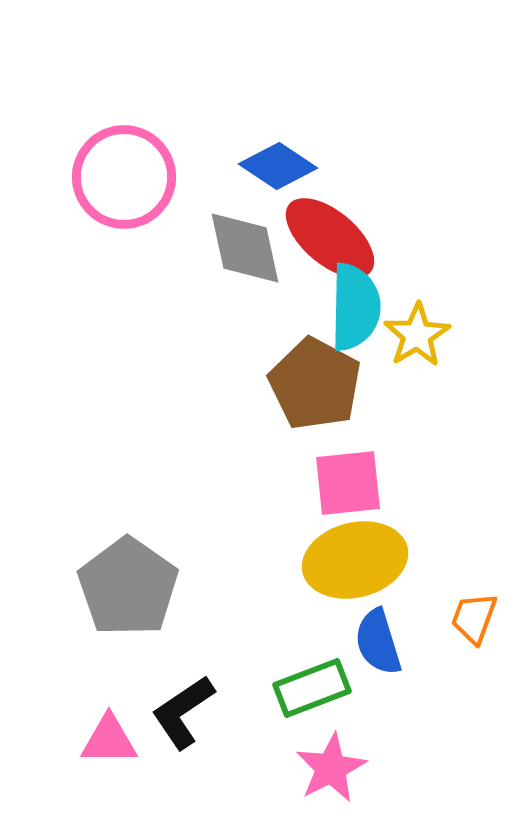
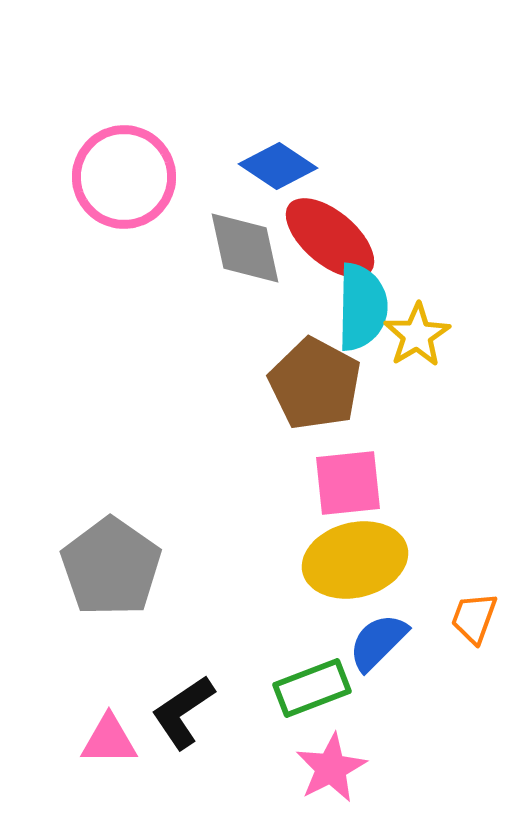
cyan semicircle: moved 7 px right
gray pentagon: moved 17 px left, 20 px up
blue semicircle: rotated 62 degrees clockwise
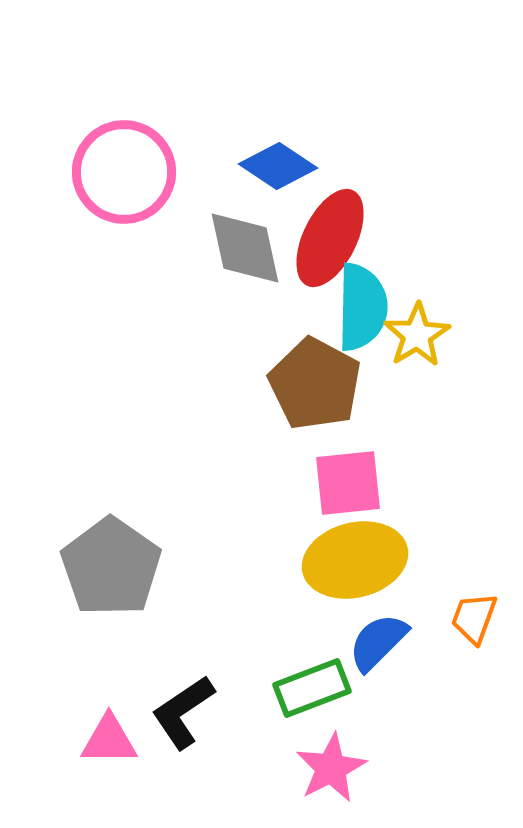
pink circle: moved 5 px up
red ellipse: rotated 76 degrees clockwise
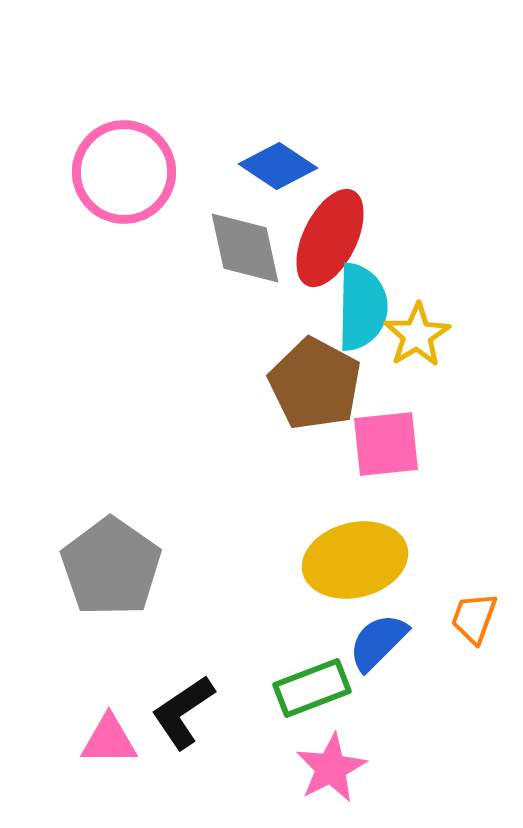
pink square: moved 38 px right, 39 px up
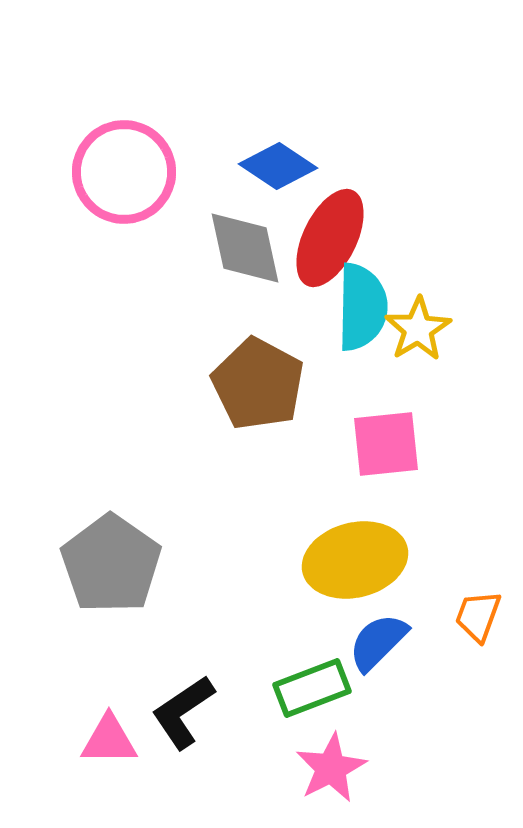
yellow star: moved 1 px right, 6 px up
brown pentagon: moved 57 px left
gray pentagon: moved 3 px up
orange trapezoid: moved 4 px right, 2 px up
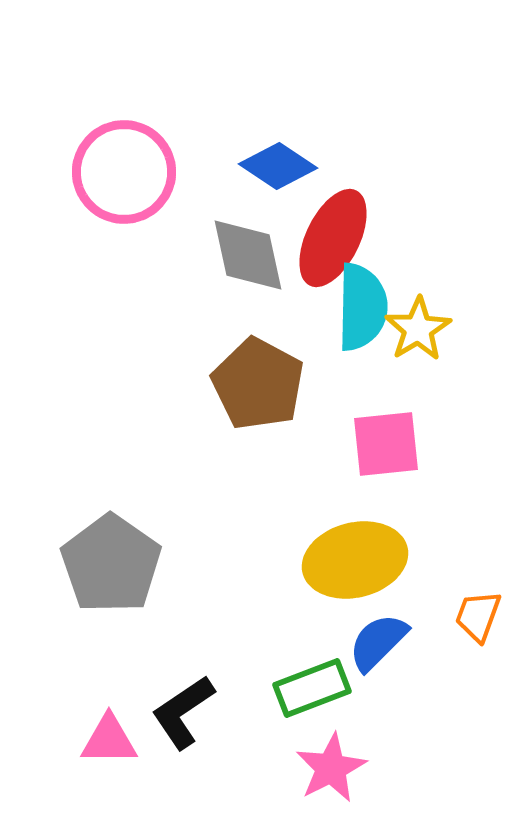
red ellipse: moved 3 px right
gray diamond: moved 3 px right, 7 px down
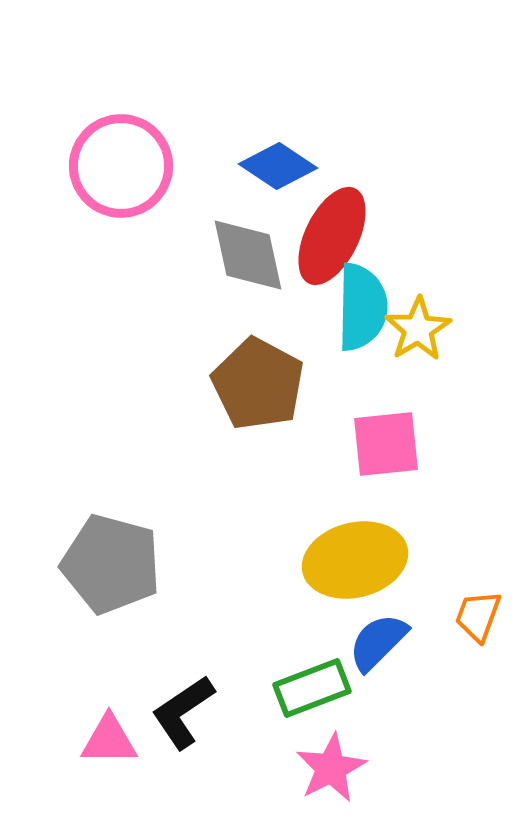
pink circle: moved 3 px left, 6 px up
red ellipse: moved 1 px left, 2 px up
gray pentagon: rotated 20 degrees counterclockwise
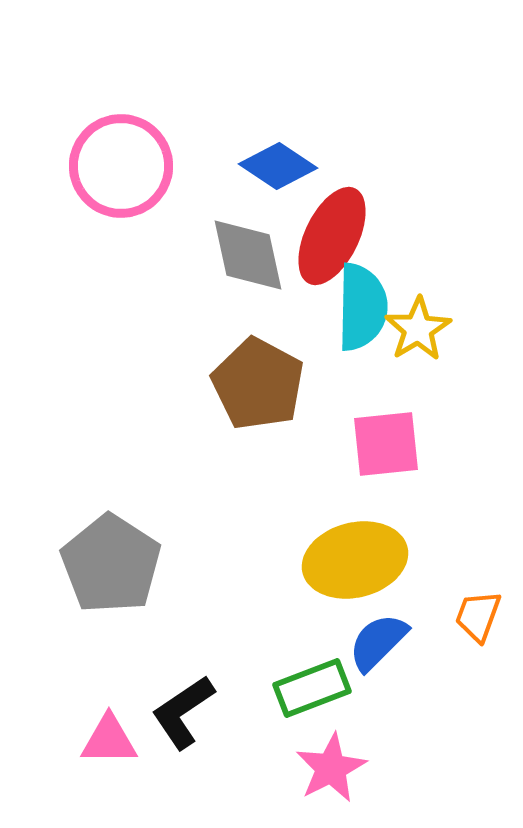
gray pentagon: rotated 18 degrees clockwise
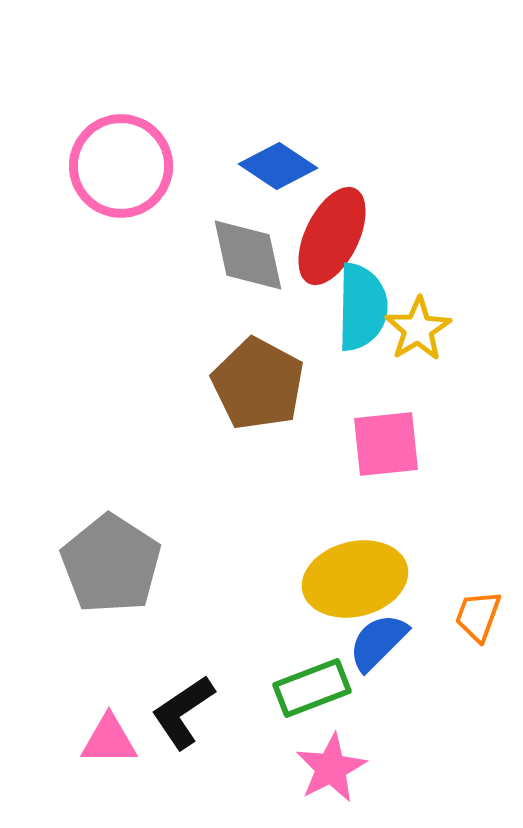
yellow ellipse: moved 19 px down
